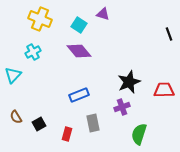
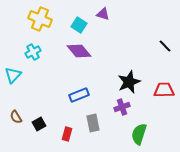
black line: moved 4 px left, 12 px down; rotated 24 degrees counterclockwise
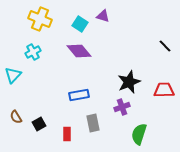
purple triangle: moved 2 px down
cyan square: moved 1 px right, 1 px up
blue rectangle: rotated 12 degrees clockwise
red rectangle: rotated 16 degrees counterclockwise
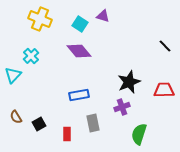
cyan cross: moved 2 px left, 4 px down; rotated 14 degrees counterclockwise
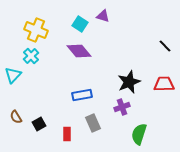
yellow cross: moved 4 px left, 11 px down
red trapezoid: moved 6 px up
blue rectangle: moved 3 px right
gray rectangle: rotated 12 degrees counterclockwise
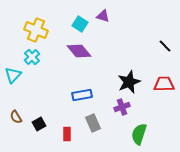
cyan cross: moved 1 px right, 1 px down
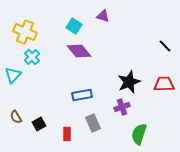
cyan square: moved 6 px left, 2 px down
yellow cross: moved 11 px left, 2 px down
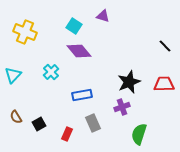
cyan cross: moved 19 px right, 15 px down
red rectangle: rotated 24 degrees clockwise
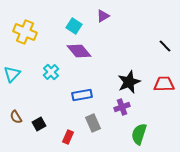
purple triangle: rotated 48 degrees counterclockwise
cyan triangle: moved 1 px left, 1 px up
red rectangle: moved 1 px right, 3 px down
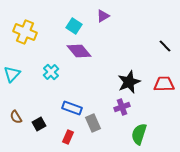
blue rectangle: moved 10 px left, 13 px down; rotated 30 degrees clockwise
